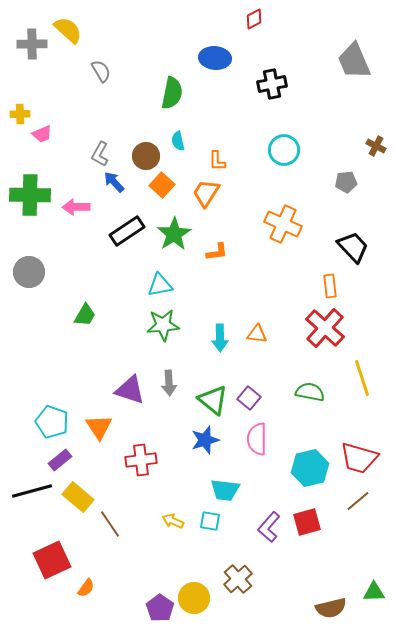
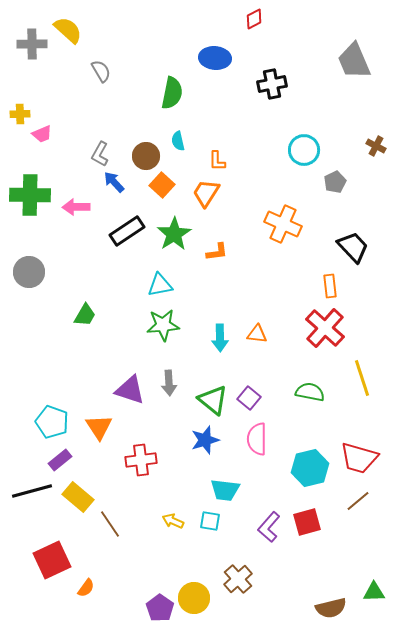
cyan circle at (284, 150): moved 20 px right
gray pentagon at (346, 182): moved 11 px left; rotated 20 degrees counterclockwise
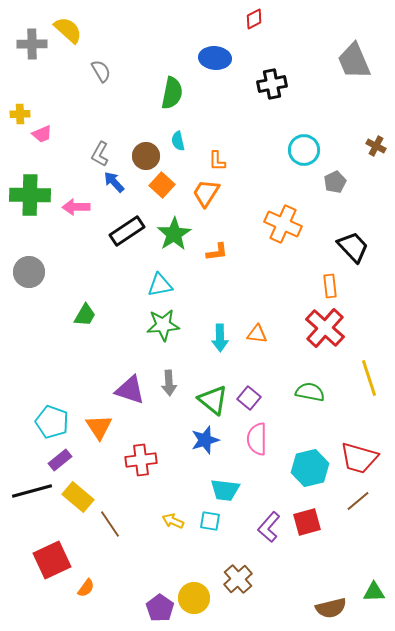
yellow line at (362, 378): moved 7 px right
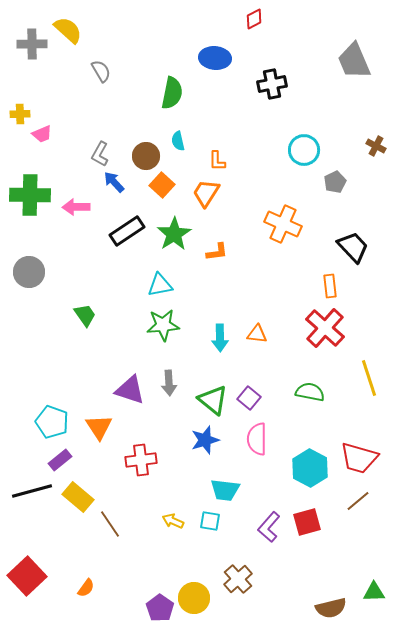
green trapezoid at (85, 315): rotated 65 degrees counterclockwise
cyan hexagon at (310, 468): rotated 18 degrees counterclockwise
red square at (52, 560): moved 25 px left, 16 px down; rotated 18 degrees counterclockwise
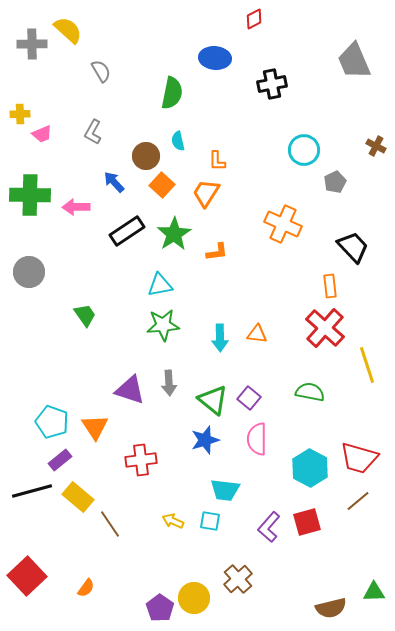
gray L-shape at (100, 154): moved 7 px left, 22 px up
yellow line at (369, 378): moved 2 px left, 13 px up
orange triangle at (99, 427): moved 4 px left
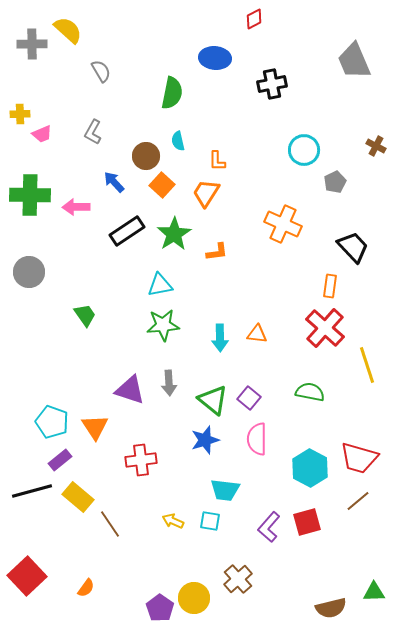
orange rectangle at (330, 286): rotated 15 degrees clockwise
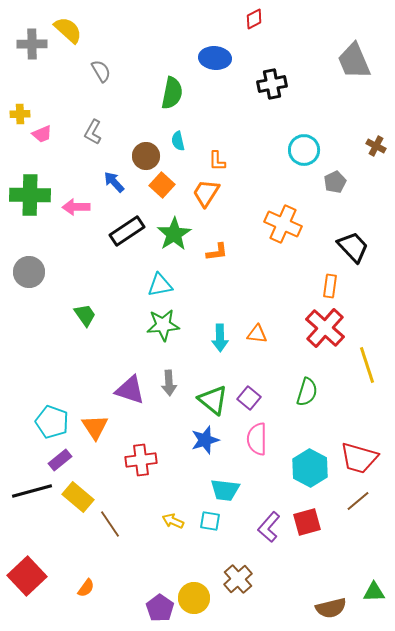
green semicircle at (310, 392): moved 3 px left; rotated 96 degrees clockwise
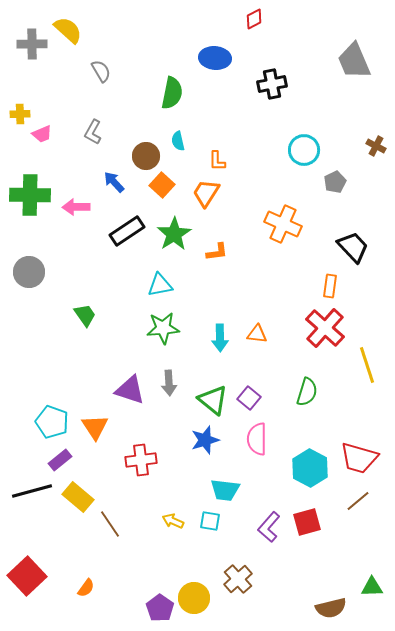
green star at (163, 325): moved 3 px down
green triangle at (374, 592): moved 2 px left, 5 px up
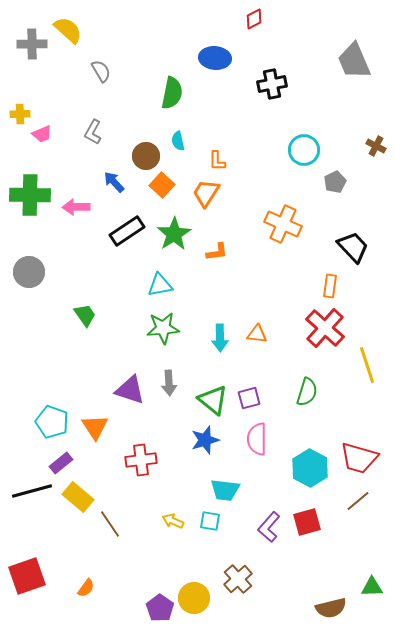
purple square at (249, 398): rotated 35 degrees clockwise
purple rectangle at (60, 460): moved 1 px right, 3 px down
red square at (27, 576): rotated 24 degrees clockwise
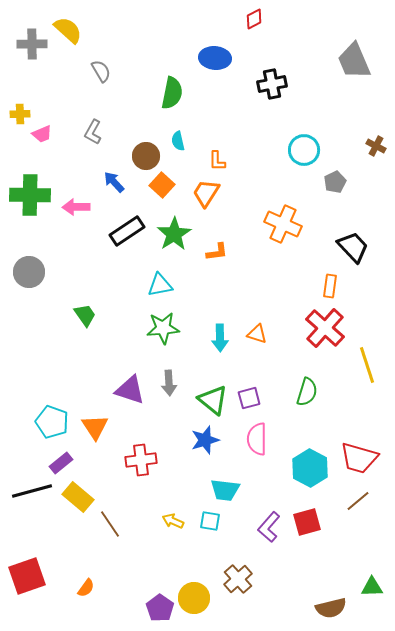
orange triangle at (257, 334): rotated 10 degrees clockwise
